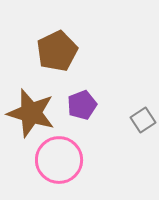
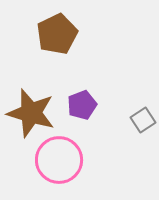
brown pentagon: moved 17 px up
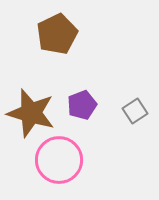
gray square: moved 8 px left, 9 px up
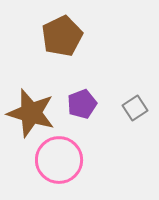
brown pentagon: moved 5 px right, 2 px down
purple pentagon: moved 1 px up
gray square: moved 3 px up
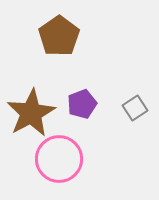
brown pentagon: moved 3 px left; rotated 9 degrees counterclockwise
brown star: rotated 27 degrees clockwise
pink circle: moved 1 px up
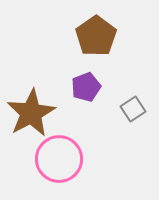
brown pentagon: moved 37 px right
purple pentagon: moved 4 px right, 17 px up
gray square: moved 2 px left, 1 px down
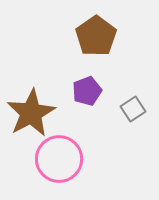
purple pentagon: moved 1 px right, 4 px down
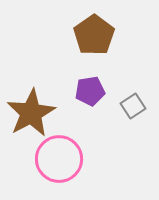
brown pentagon: moved 2 px left, 1 px up
purple pentagon: moved 3 px right; rotated 12 degrees clockwise
gray square: moved 3 px up
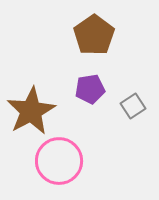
purple pentagon: moved 2 px up
brown star: moved 2 px up
pink circle: moved 2 px down
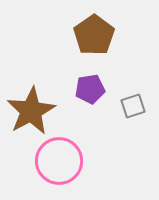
gray square: rotated 15 degrees clockwise
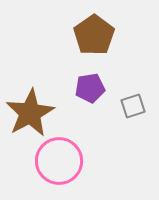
purple pentagon: moved 1 px up
brown star: moved 1 px left, 2 px down
